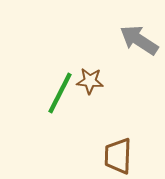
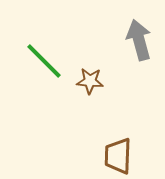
gray arrow: rotated 42 degrees clockwise
green line: moved 16 px left, 32 px up; rotated 72 degrees counterclockwise
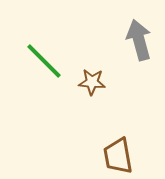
brown star: moved 2 px right, 1 px down
brown trapezoid: rotated 12 degrees counterclockwise
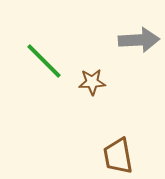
gray arrow: rotated 102 degrees clockwise
brown star: rotated 8 degrees counterclockwise
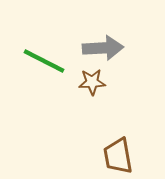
gray arrow: moved 36 px left, 8 px down
green line: rotated 18 degrees counterclockwise
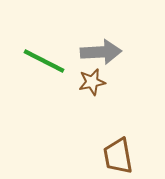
gray arrow: moved 2 px left, 4 px down
brown star: rotated 8 degrees counterclockwise
